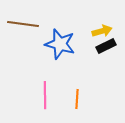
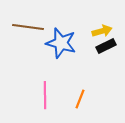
brown line: moved 5 px right, 3 px down
blue star: moved 1 px right, 1 px up
orange line: moved 3 px right; rotated 18 degrees clockwise
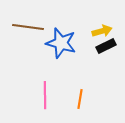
orange line: rotated 12 degrees counterclockwise
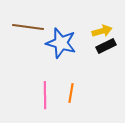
orange line: moved 9 px left, 6 px up
